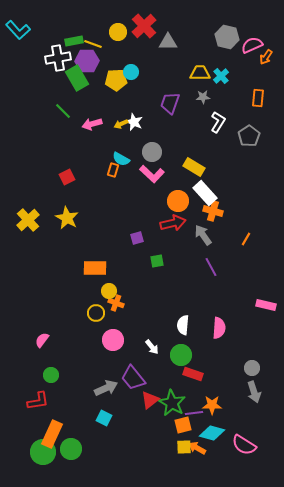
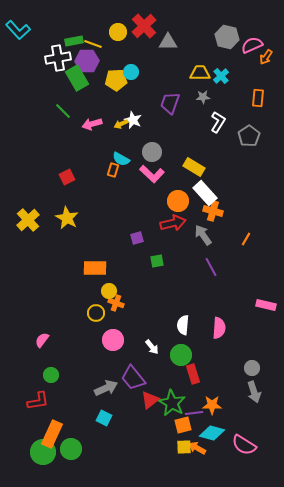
white star at (134, 122): moved 1 px left, 2 px up
red rectangle at (193, 374): rotated 54 degrees clockwise
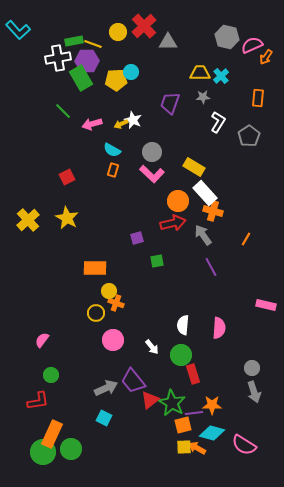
green rectangle at (77, 78): moved 4 px right
cyan semicircle at (121, 159): moved 9 px left, 9 px up
purple trapezoid at (133, 378): moved 3 px down
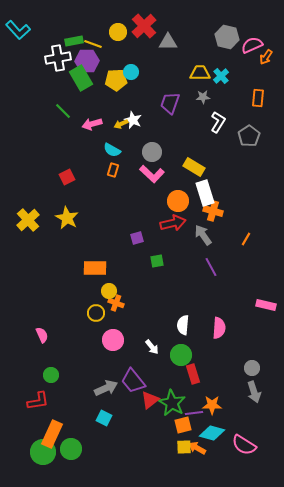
white rectangle at (205, 193): rotated 25 degrees clockwise
pink semicircle at (42, 340): moved 5 px up; rotated 119 degrees clockwise
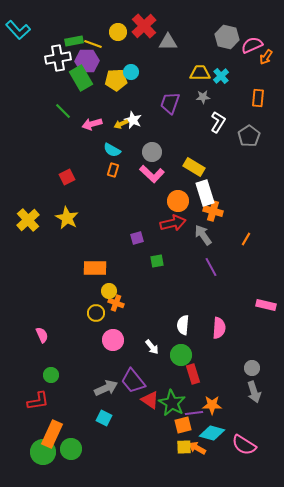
red triangle at (150, 400): rotated 48 degrees counterclockwise
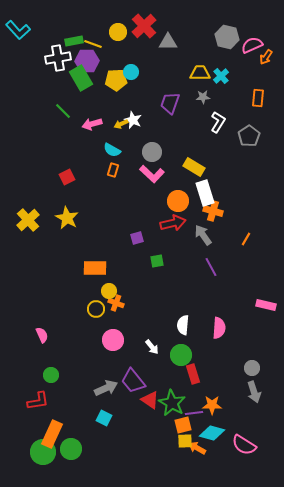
yellow circle at (96, 313): moved 4 px up
yellow square at (184, 447): moved 1 px right, 6 px up
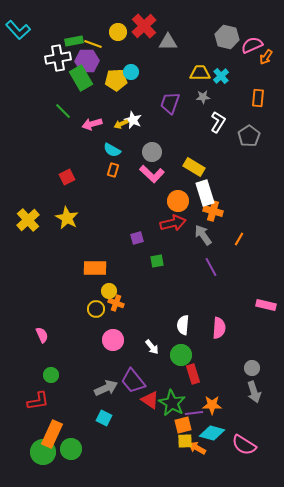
orange line at (246, 239): moved 7 px left
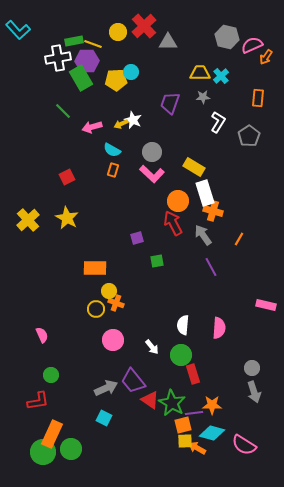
pink arrow at (92, 124): moved 3 px down
red arrow at (173, 223): rotated 105 degrees counterclockwise
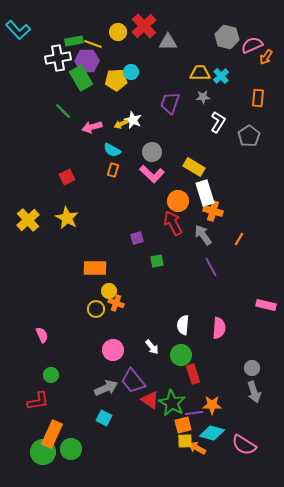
pink circle at (113, 340): moved 10 px down
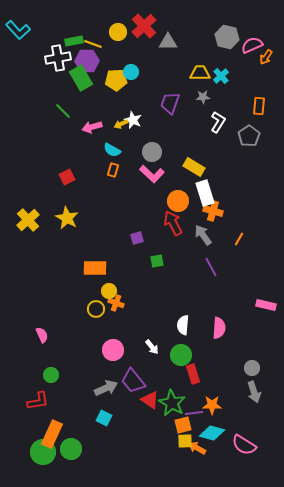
orange rectangle at (258, 98): moved 1 px right, 8 px down
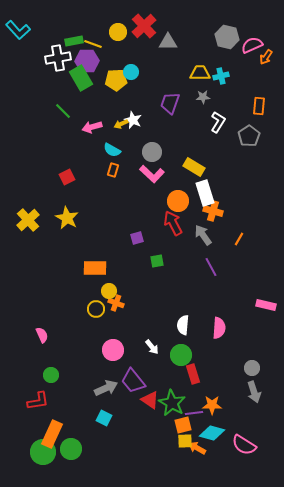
cyan cross at (221, 76): rotated 28 degrees clockwise
